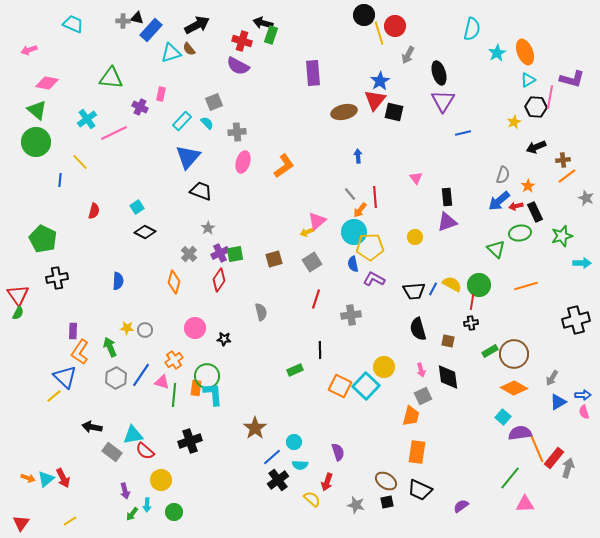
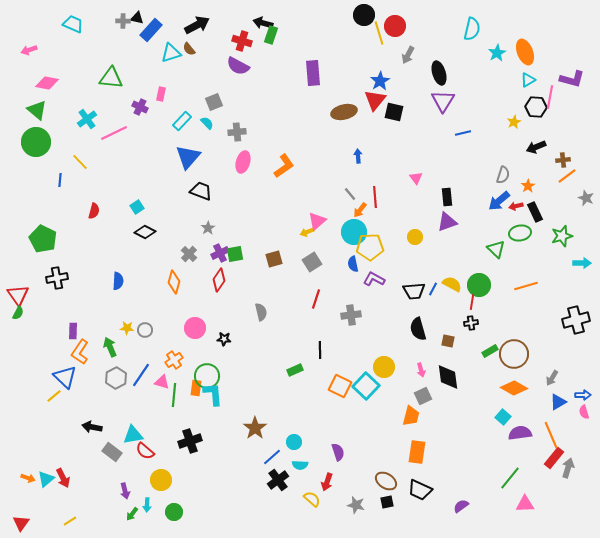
orange line at (537, 449): moved 14 px right, 14 px up
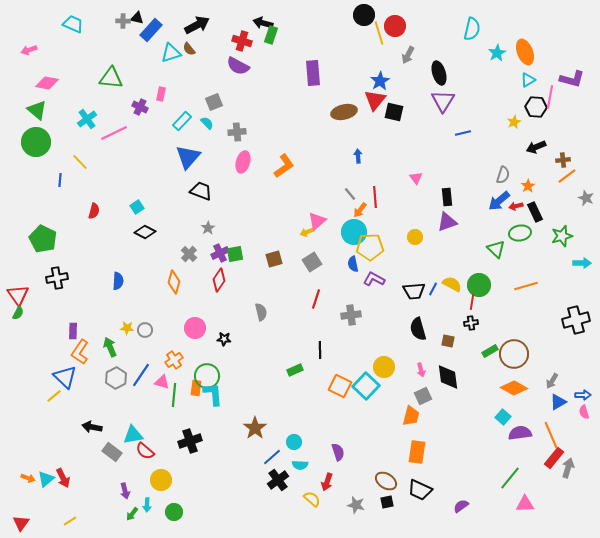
gray arrow at (552, 378): moved 3 px down
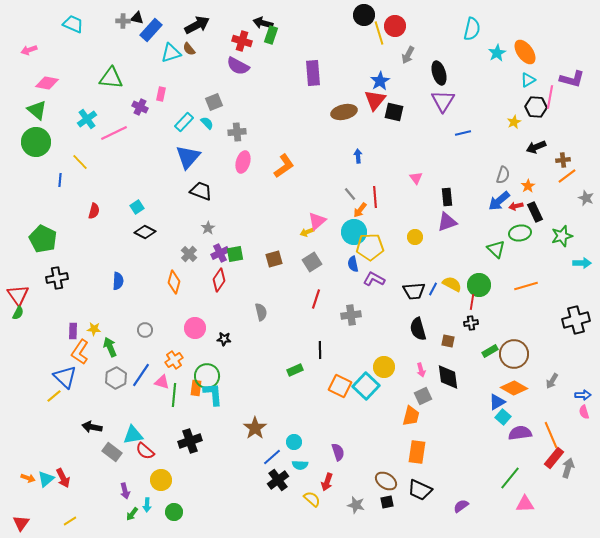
orange ellipse at (525, 52): rotated 15 degrees counterclockwise
cyan rectangle at (182, 121): moved 2 px right, 1 px down
yellow star at (127, 328): moved 33 px left, 1 px down
blue triangle at (558, 402): moved 61 px left
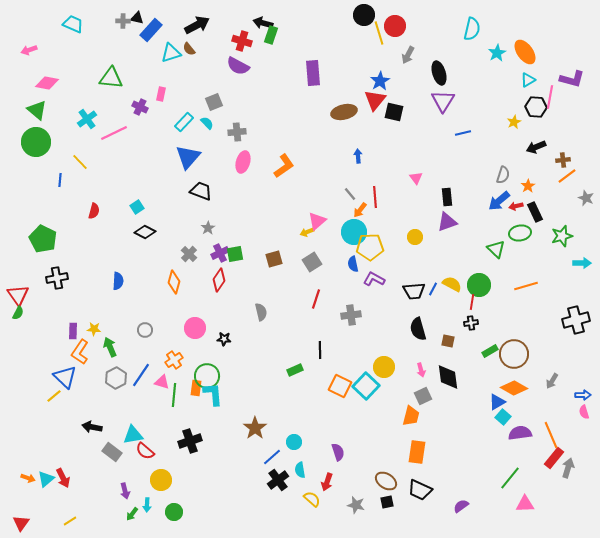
cyan semicircle at (300, 465): moved 5 px down; rotated 77 degrees clockwise
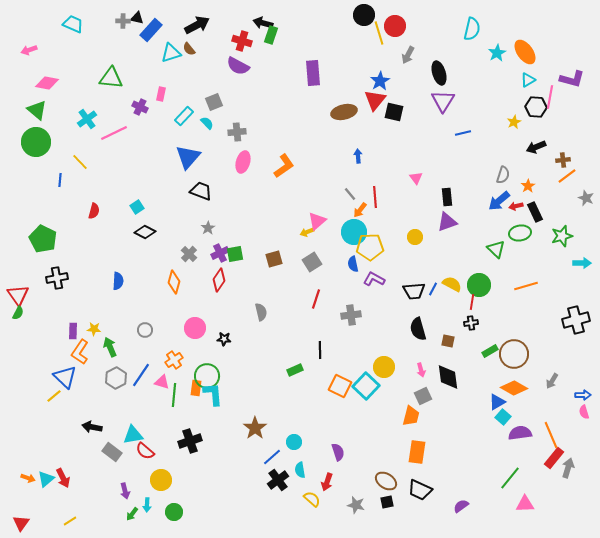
cyan rectangle at (184, 122): moved 6 px up
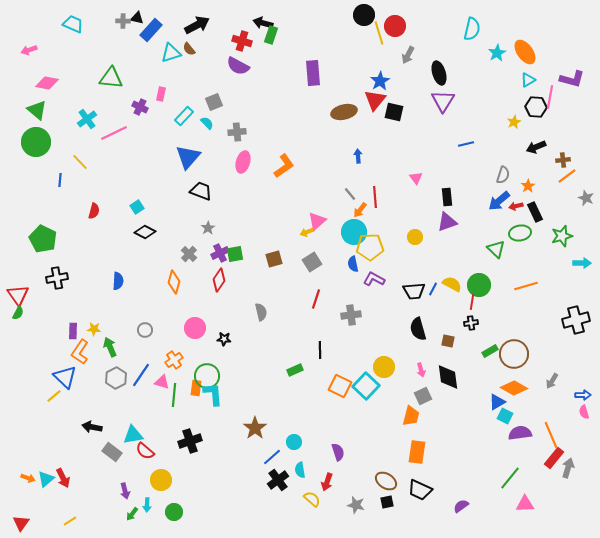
blue line at (463, 133): moved 3 px right, 11 px down
cyan square at (503, 417): moved 2 px right, 1 px up; rotated 14 degrees counterclockwise
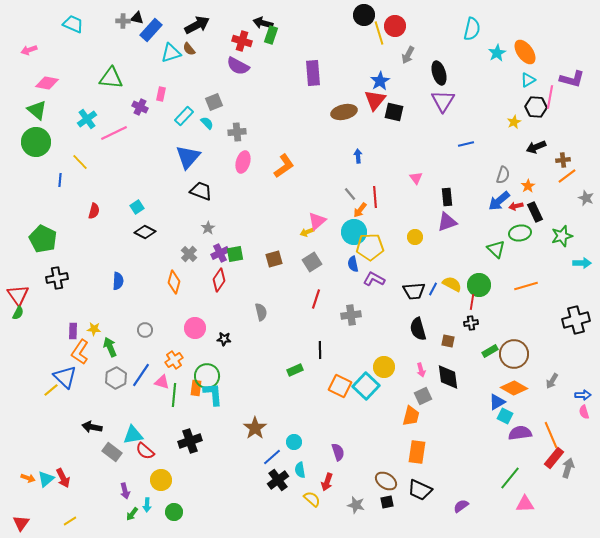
yellow line at (54, 396): moved 3 px left, 6 px up
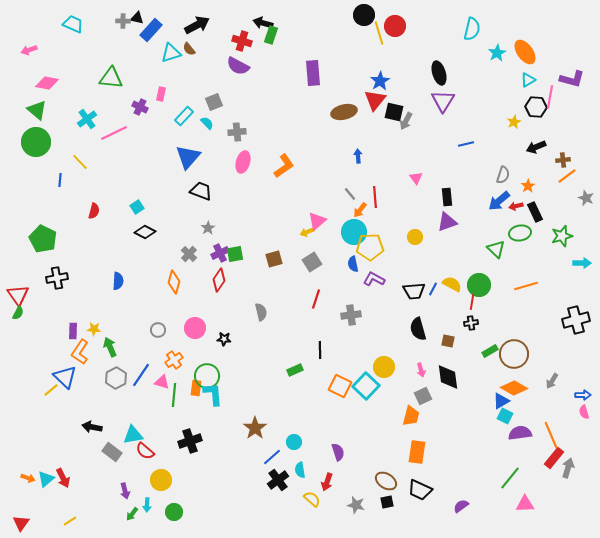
gray arrow at (408, 55): moved 2 px left, 66 px down
gray circle at (145, 330): moved 13 px right
blue triangle at (497, 402): moved 4 px right, 1 px up
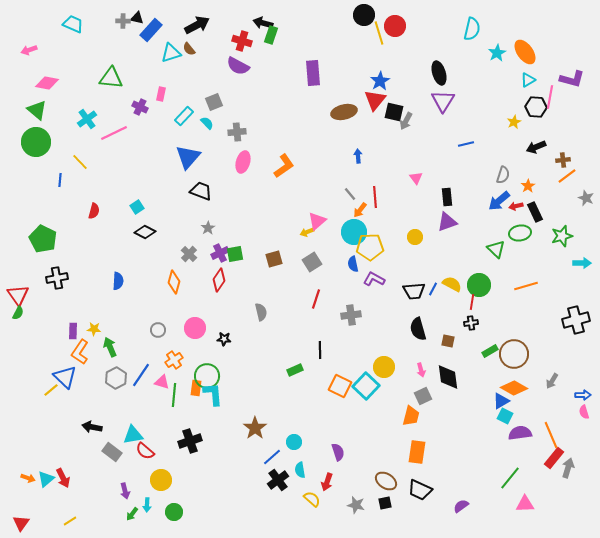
black square at (387, 502): moved 2 px left, 1 px down
